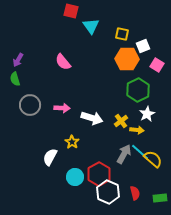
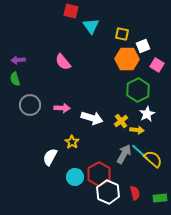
purple arrow: rotated 56 degrees clockwise
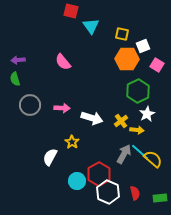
green hexagon: moved 1 px down
cyan circle: moved 2 px right, 4 px down
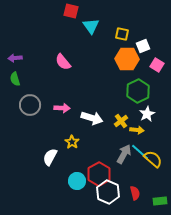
purple arrow: moved 3 px left, 2 px up
green rectangle: moved 3 px down
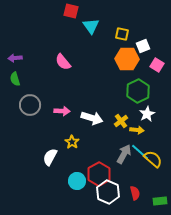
pink arrow: moved 3 px down
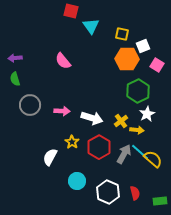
pink semicircle: moved 1 px up
red hexagon: moved 27 px up
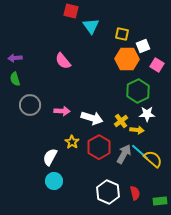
white star: rotated 28 degrees clockwise
cyan circle: moved 23 px left
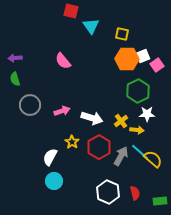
white square: moved 10 px down
pink square: rotated 24 degrees clockwise
pink arrow: rotated 21 degrees counterclockwise
gray arrow: moved 3 px left, 2 px down
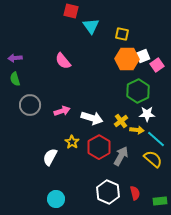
cyan line: moved 16 px right, 13 px up
cyan circle: moved 2 px right, 18 px down
